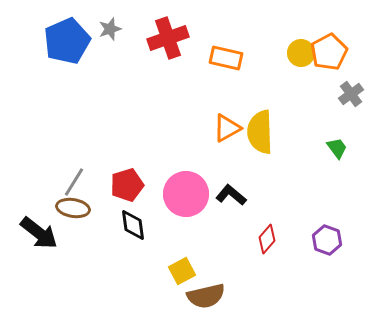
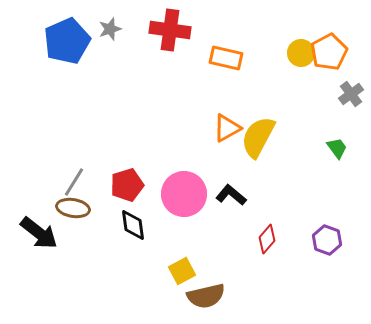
red cross: moved 2 px right, 8 px up; rotated 27 degrees clockwise
yellow semicircle: moved 2 px left, 5 px down; rotated 30 degrees clockwise
pink circle: moved 2 px left
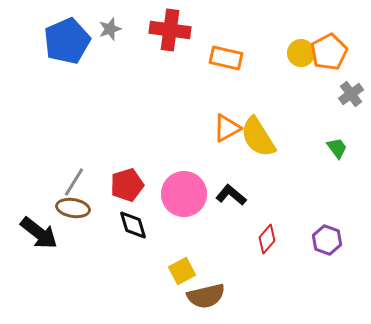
yellow semicircle: rotated 60 degrees counterclockwise
black diamond: rotated 8 degrees counterclockwise
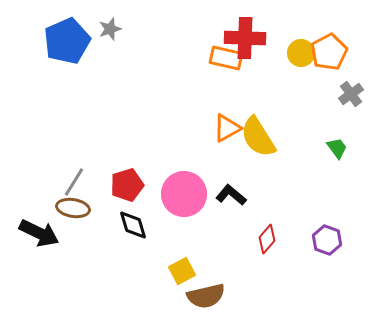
red cross: moved 75 px right, 8 px down; rotated 6 degrees counterclockwise
black arrow: rotated 12 degrees counterclockwise
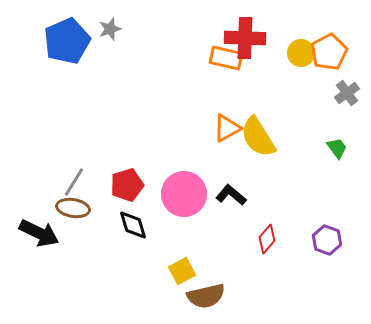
gray cross: moved 4 px left, 1 px up
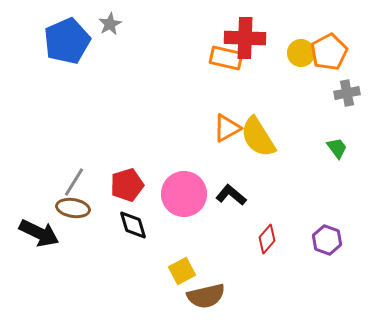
gray star: moved 5 px up; rotated 10 degrees counterclockwise
gray cross: rotated 25 degrees clockwise
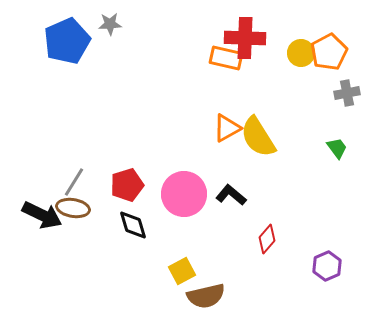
gray star: rotated 25 degrees clockwise
black arrow: moved 3 px right, 18 px up
purple hexagon: moved 26 px down; rotated 16 degrees clockwise
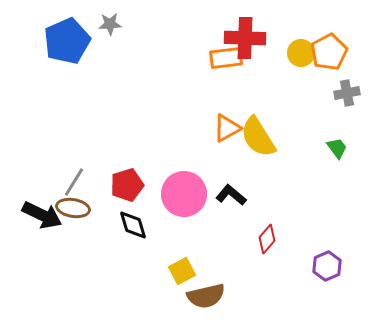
orange rectangle: rotated 20 degrees counterclockwise
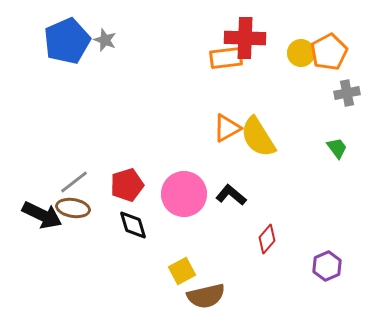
gray star: moved 5 px left, 16 px down; rotated 25 degrees clockwise
gray line: rotated 20 degrees clockwise
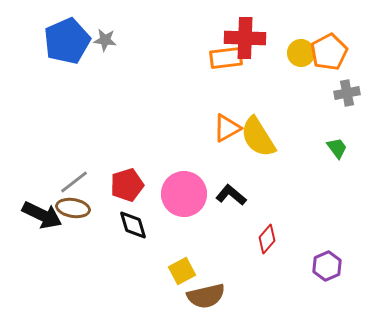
gray star: rotated 15 degrees counterclockwise
